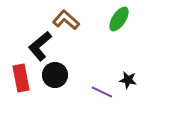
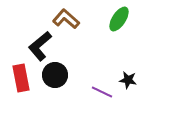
brown L-shape: moved 1 px up
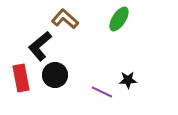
brown L-shape: moved 1 px left
black star: rotated 12 degrees counterclockwise
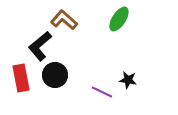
brown L-shape: moved 1 px left, 1 px down
black star: rotated 12 degrees clockwise
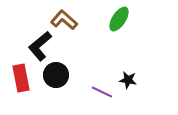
black circle: moved 1 px right
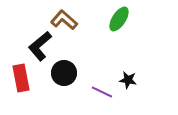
black circle: moved 8 px right, 2 px up
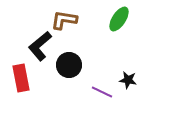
brown L-shape: rotated 32 degrees counterclockwise
black circle: moved 5 px right, 8 px up
